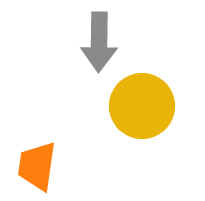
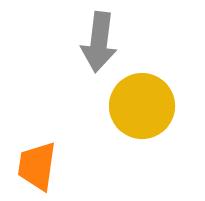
gray arrow: rotated 6 degrees clockwise
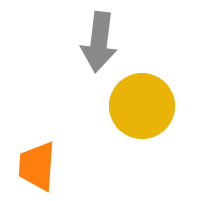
orange trapezoid: rotated 4 degrees counterclockwise
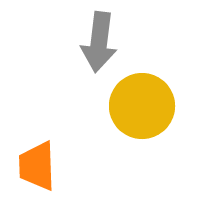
orange trapezoid: rotated 6 degrees counterclockwise
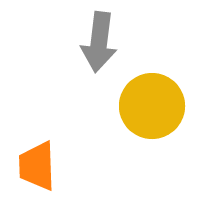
yellow circle: moved 10 px right
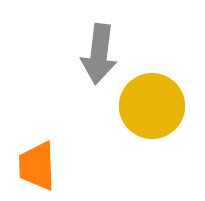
gray arrow: moved 12 px down
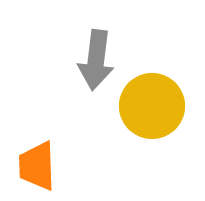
gray arrow: moved 3 px left, 6 px down
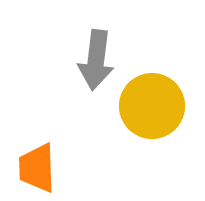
orange trapezoid: moved 2 px down
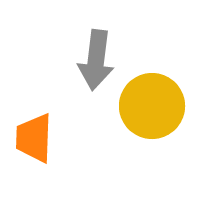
orange trapezoid: moved 3 px left, 30 px up; rotated 4 degrees clockwise
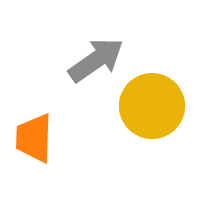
gray arrow: rotated 132 degrees counterclockwise
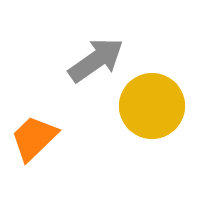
orange trapezoid: rotated 44 degrees clockwise
